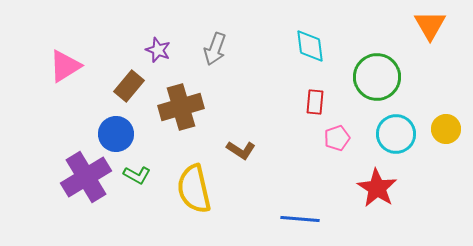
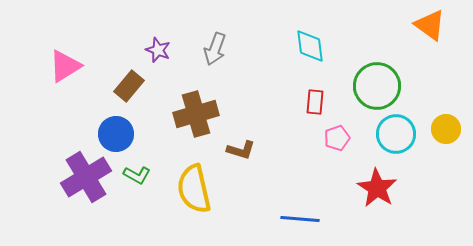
orange triangle: rotated 24 degrees counterclockwise
green circle: moved 9 px down
brown cross: moved 15 px right, 7 px down
brown L-shape: rotated 16 degrees counterclockwise
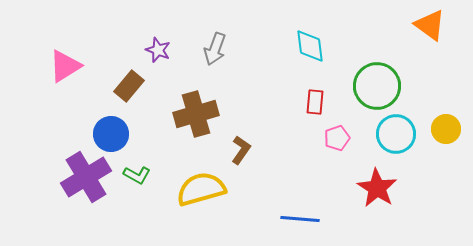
blue circle: moved 5 px left
brown L-shape: rotated 72 degrees counterclockwise
yellow semicircle: moved 7 px right; rotated 87 degrees clockwise
